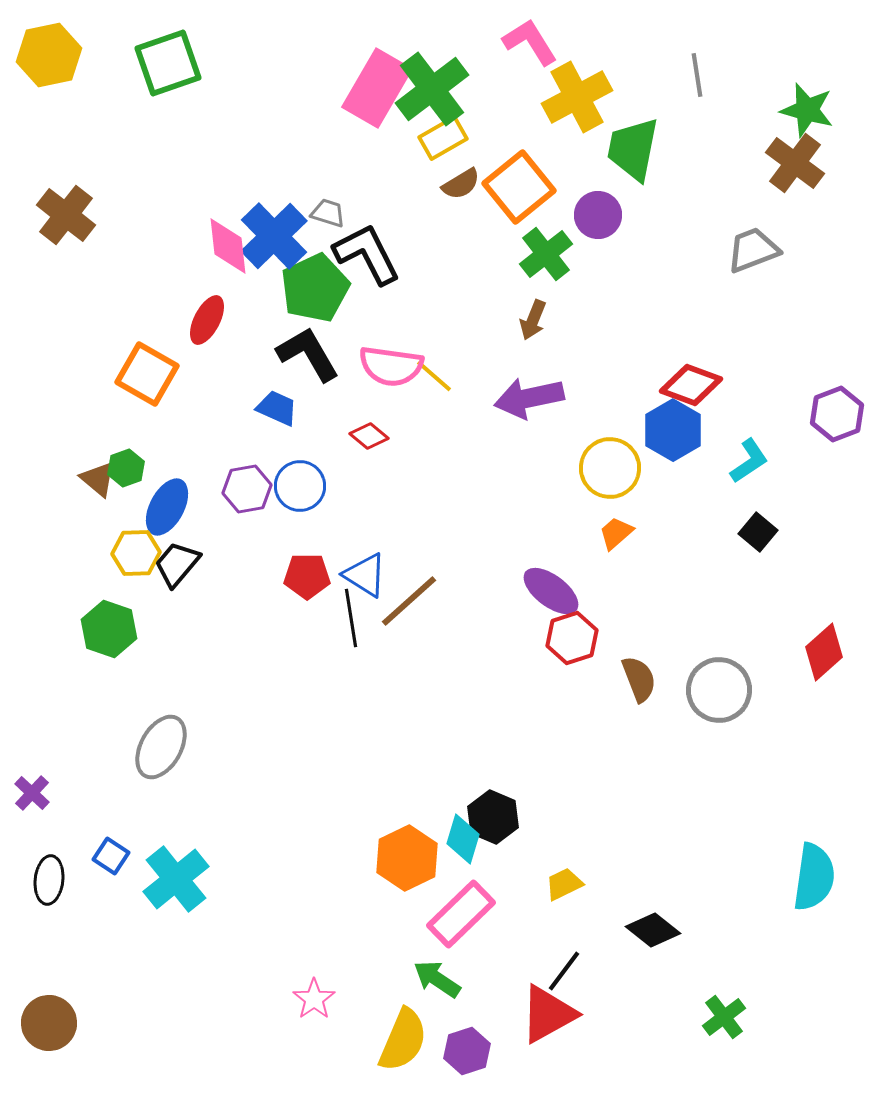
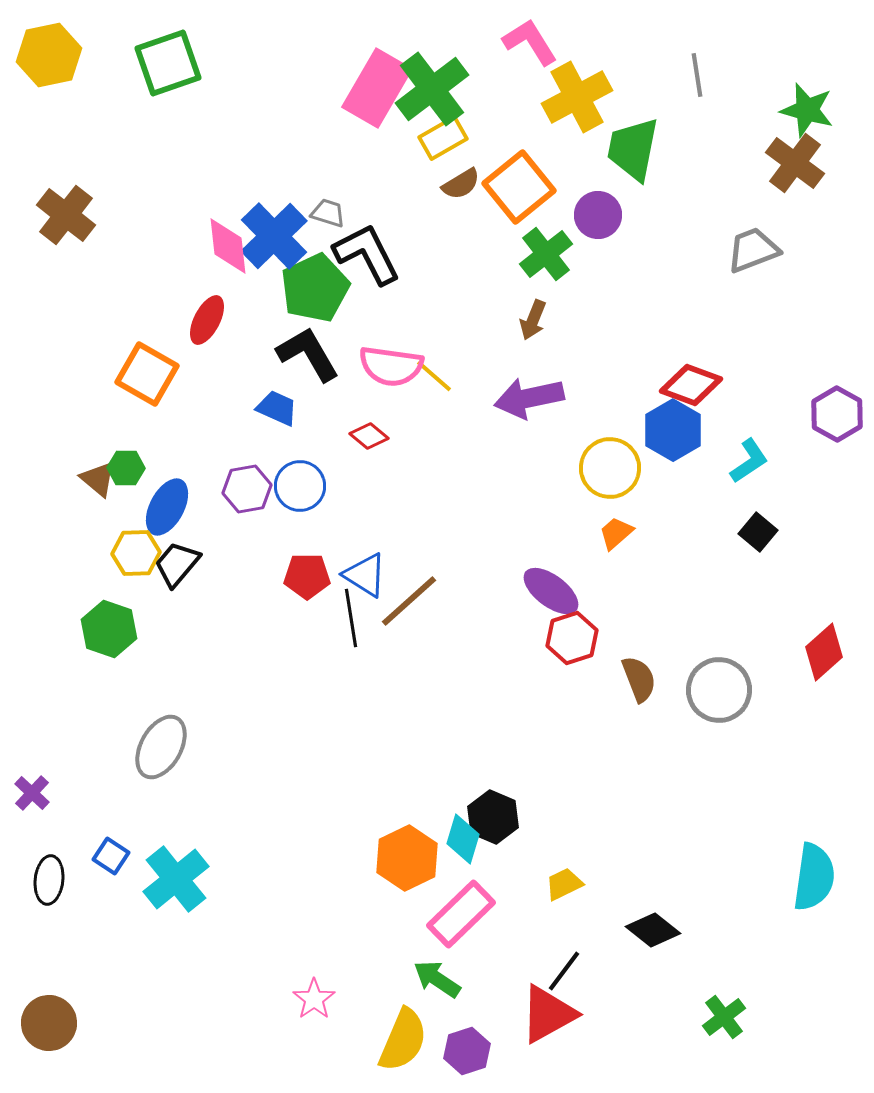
purple hexagon at (837, 414): rotated 10 degrees counterclockwise
green hexagon at (126, 468): rotated 21 degrees clockwise
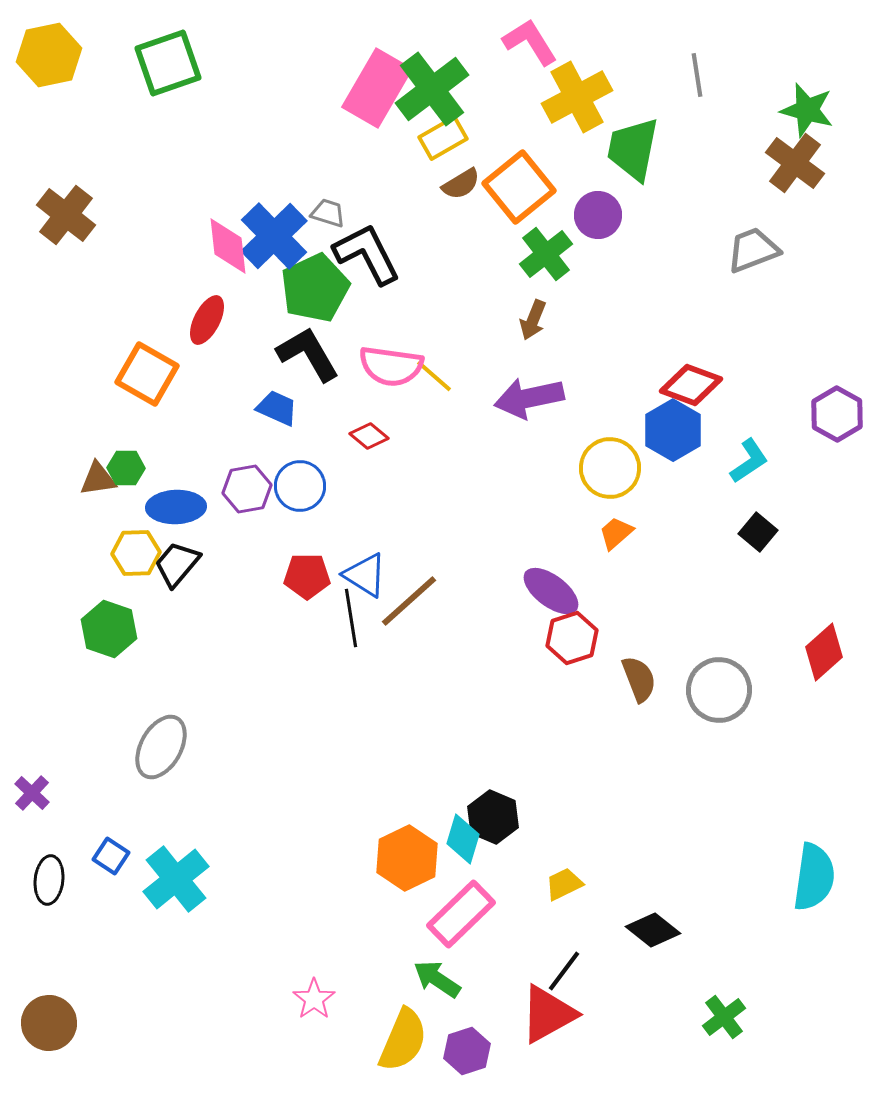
brown triangle at (98, 479): rotated 48 degrees counterclockwise
blue ellipse at (167, 507): moved 9 px right; rotated 60 degrees clockwise
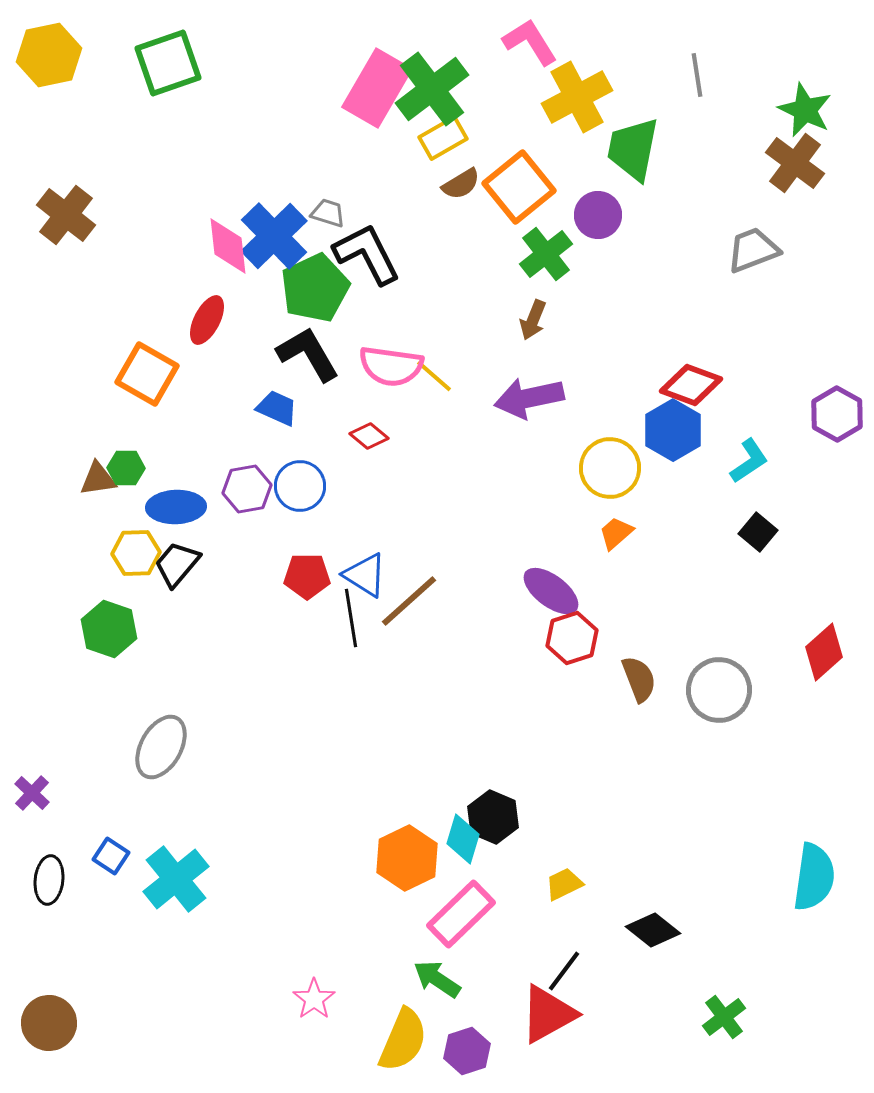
green star at (807, 110): moved 2 px left; rotated 10 degrees clockwise
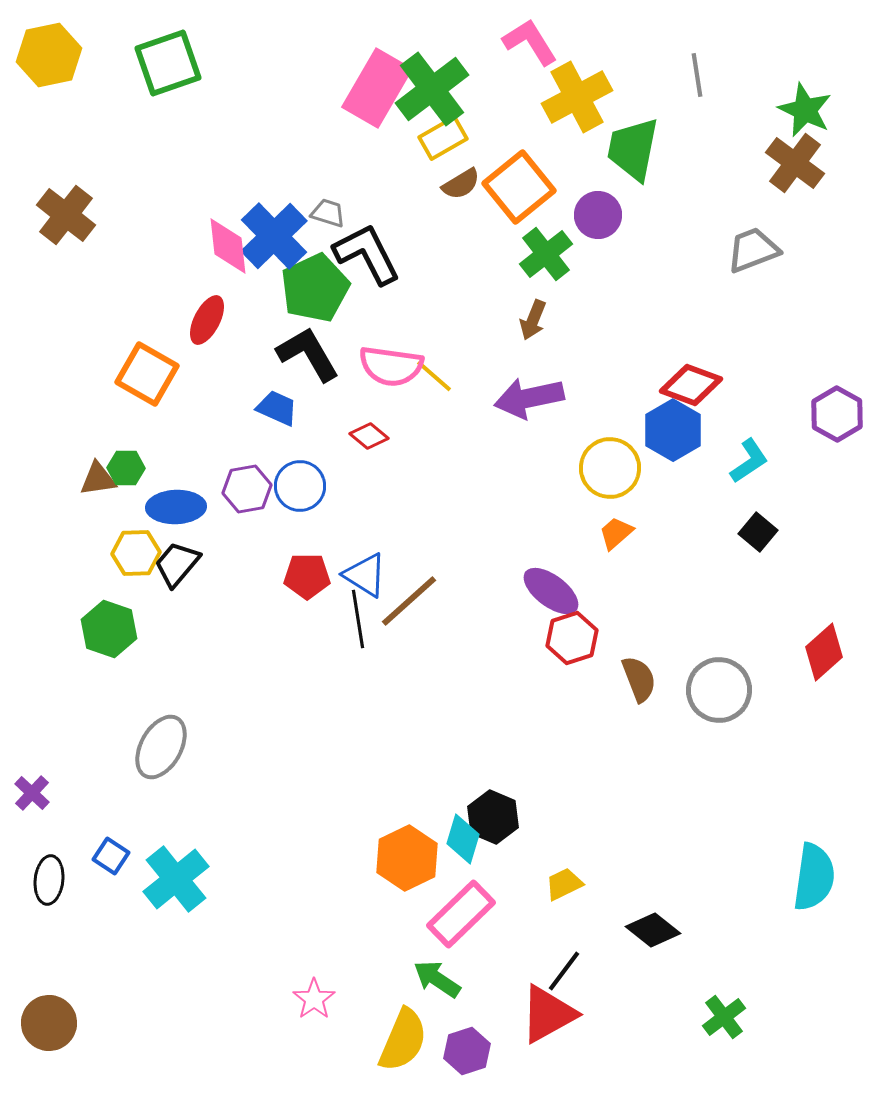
black line at (351, 618): moved 7 px right, 1 px down
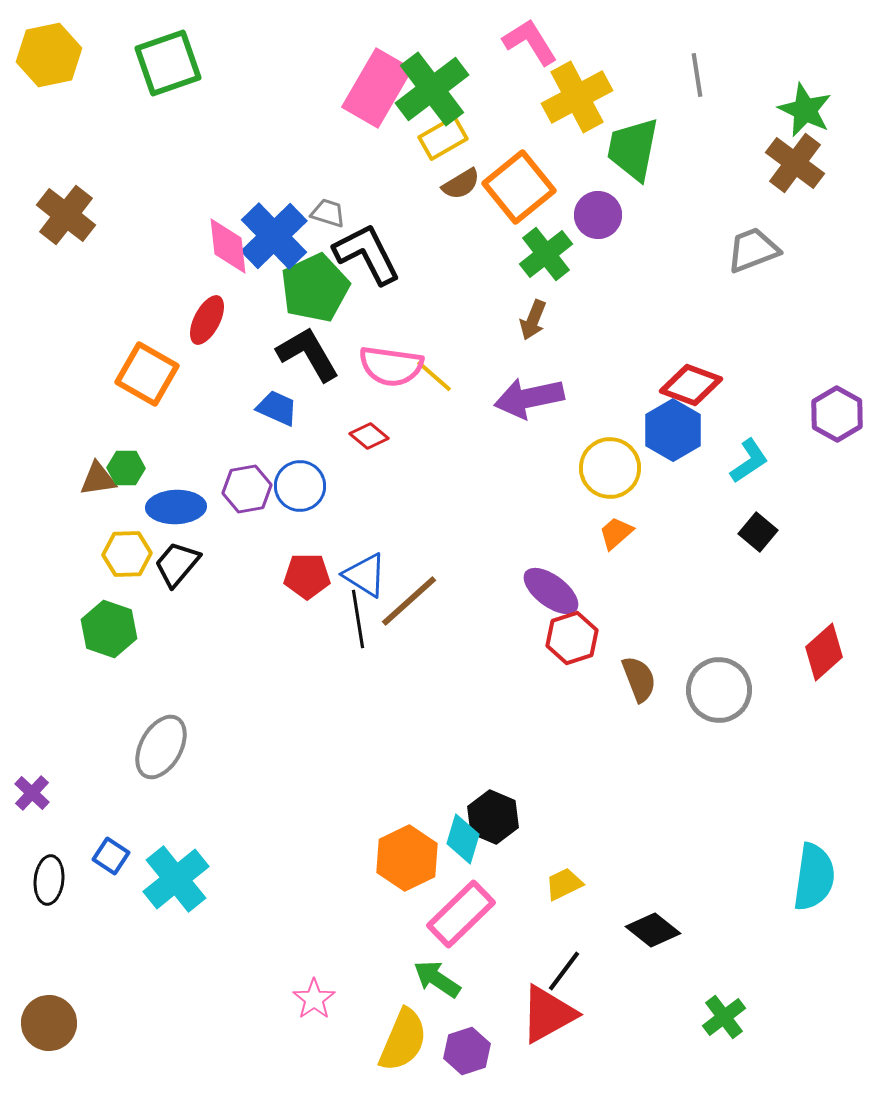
yellow hexagon at (136, 553): moved 9 px left, 1 px down
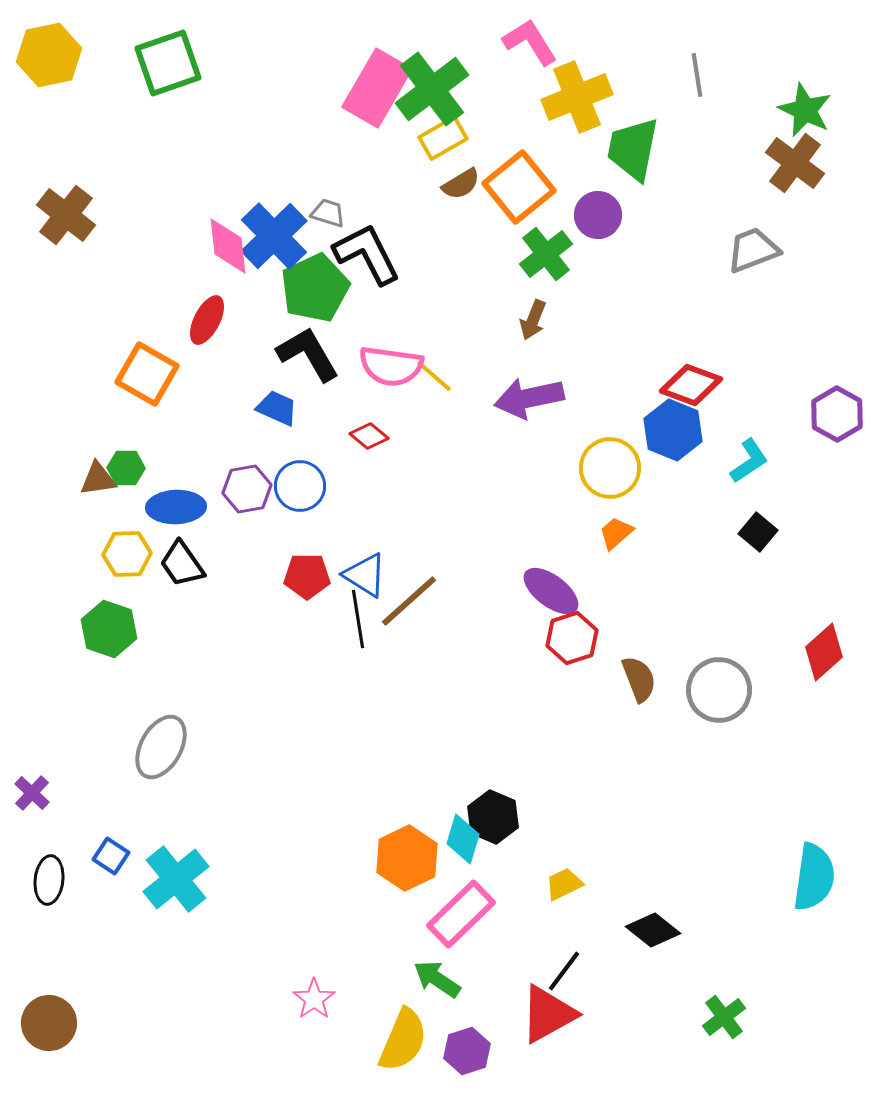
yellow cross at (577, 97): rotated 6 degrees clockwise
blue hexagon at (673, 430): rotated 8 degrees counterclockwise
black trapezoid at (177, 564): moved 5 px right; rotated 75 degrees counterclockwise
